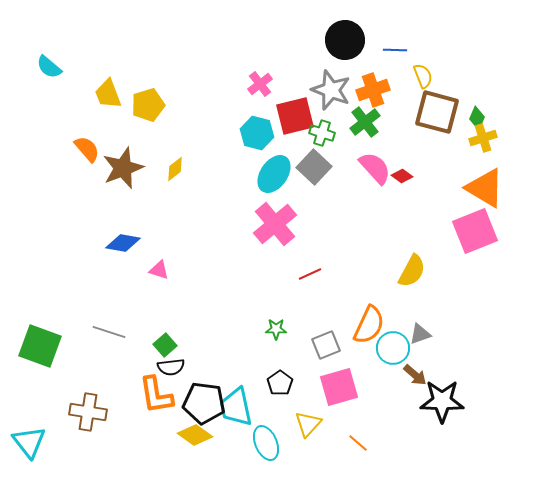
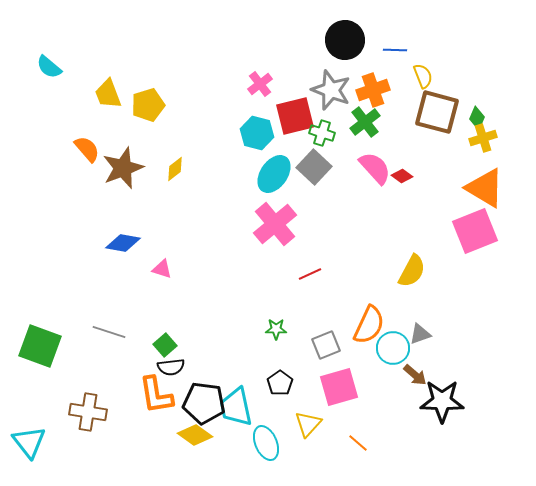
pink triangle at (159, 270): moved 3 px right, 1 px up
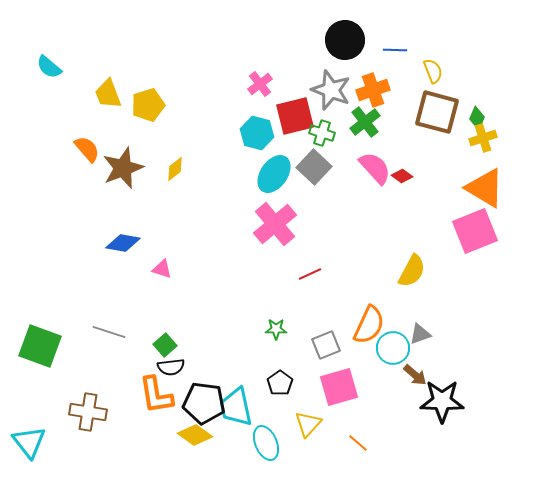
yellow semicircle at (423, 76): moved 10 px right, 5 px up
